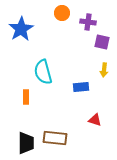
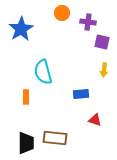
blue rectangle: moved 7 px down
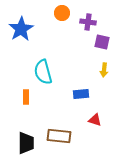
brown rectangle: moved 4 px right, 2 px up
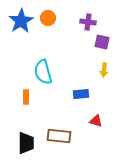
orange circle: moved 14 px left, 5 px down
blue star: moved 8 px up
red triangle: moved 1 px right, 1 px down
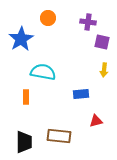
blue star: moved 18 px down
cyan semicircle: rotated 115 degrees clockwise
red triangle: rotated 32 degrees counterclockwise
black trapezoid: moved 2 px left, 1 px up
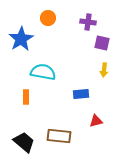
purple square: moved 1 px down
black trapezoid: rotated 50 degrees counterclockwise
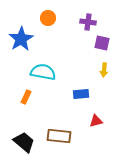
orange rectangle: rotated 24 degrees clockwise
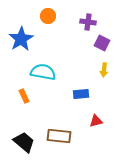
orange circle: moved 2 px up
purple square: rotated 14 degrees clockwise
orange rectangle: moved 2 px left, 1 px up; rotated 48 degrees counterclockwise
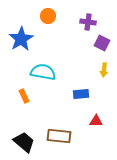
red triangle: rotated 16 degrees clockwise
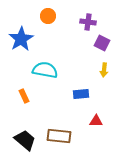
cyan semicircle: moved 2 px right, 2 px up
black trapezoid: moved 1 px right, 2 px up
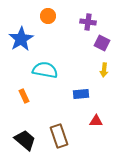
brown rectangle: rotated 65 degrees clockwise
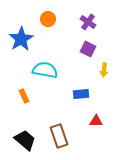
orange circle: moved 3 px down
purple cross: rotated 28 degrees clockwise
purple square: moved 14 px left, 6 px down
